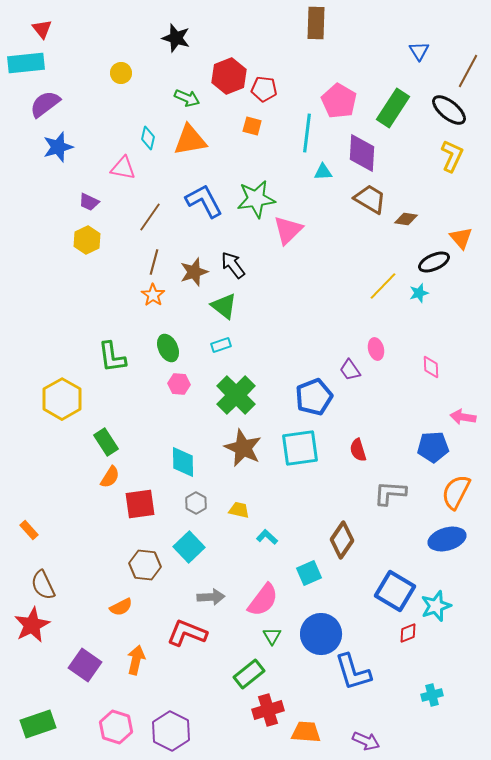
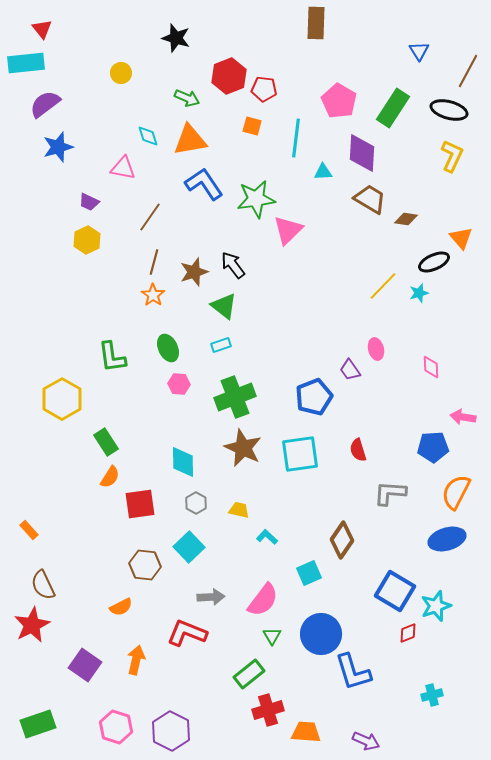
black ellipse at (449, 110): rotated 24 degrees counterclockwise
cyan line at (307, 133): moved 11 px left, 5 px down
cyan diamond at (148, 138): moved 2 px up; rotated 30 degrees counterclockwise
blue L-shape at (204, 201): moved 17 px up; rotated 6 degrees counterclockwise
green cross at (236, 395): moved 1 px left, 2 px down; rotated 24 degrees clockwise
cyan square at (300, 448): moved 6 px down
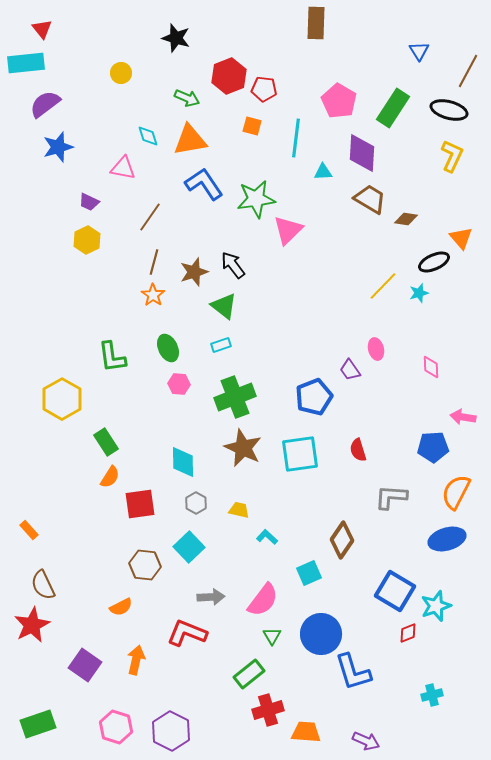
gray L-shape at (390, 493): moved 1 px right, 4 px down
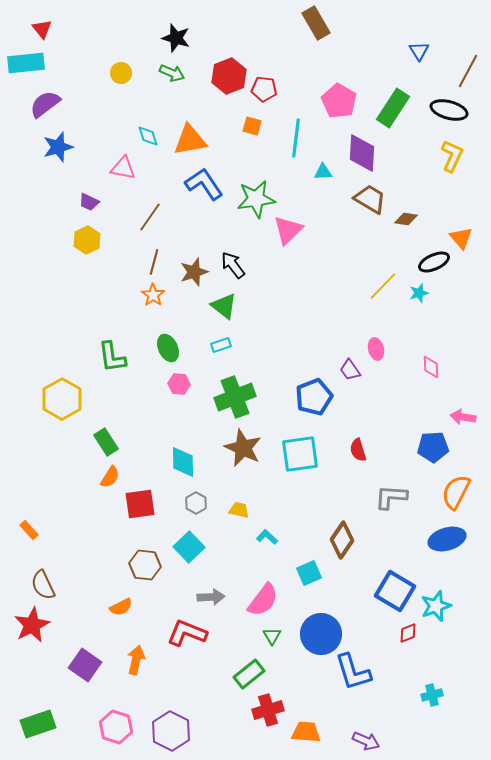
brown rectangle at (316, 23): rotated 32 degrees counterclockwise
green arrow at (187, 98): moved 15 px left, 25 px up
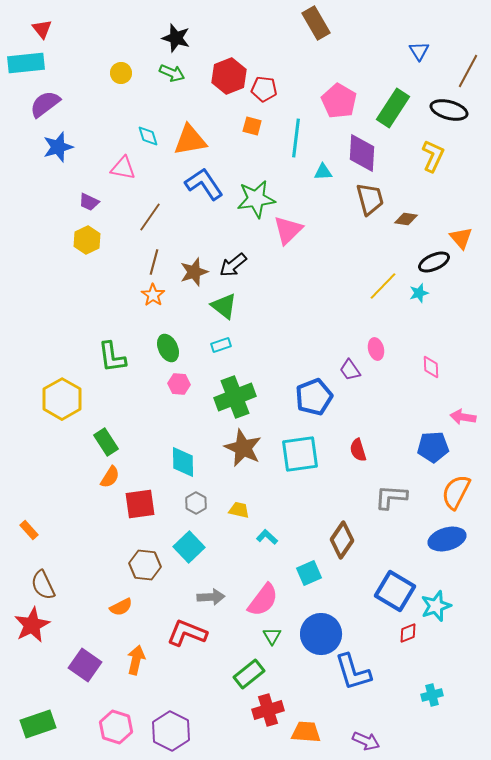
yellow L-shape at (452, 156): moved 19 px left
brown trapezoid at (370, 199): rotated 44 degrees clockwise
black arrow at (233, 265): rotated 92 degrees counterclockwise
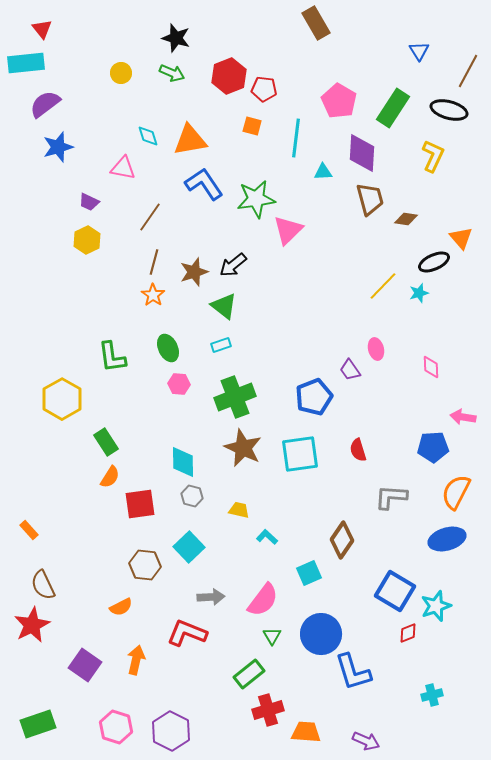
gray hexagon at (196, 503): moved 4 px left, 7 px up; rotated 15 degrees counterclockwise
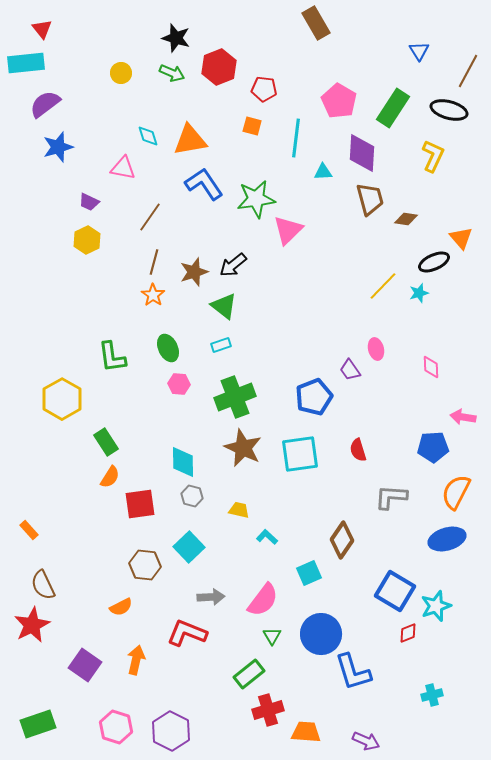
red hexagon at (229, 76): moved 10 px left, 9 px up
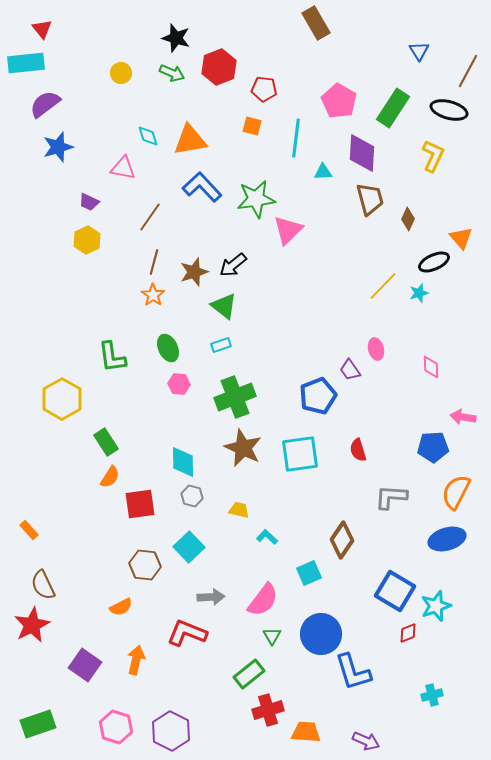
blue L-shape at (204, 184): moved 2 px left, 3 px down; rotated 9 degrees counterclockwise
brown diamond at (406, 219): moved 2 px right; rotated 75 degrees counterclockwise
blue pentagon at (314, 397): moved 4 px right, 1 px up
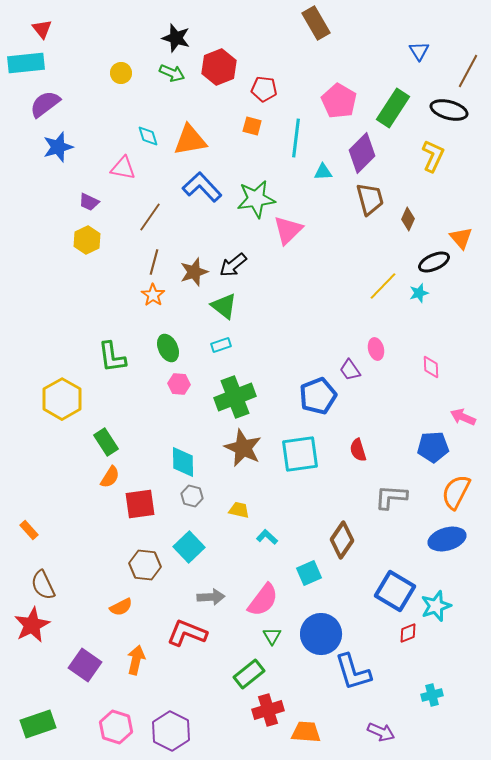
purple diamond at (362, 153): rotated 42 degrees clockwise
pink arrow at (463, 417): rotated 15 degrees clockwise
purple arrow at (366, 741): moved 15 px right, 9 px up
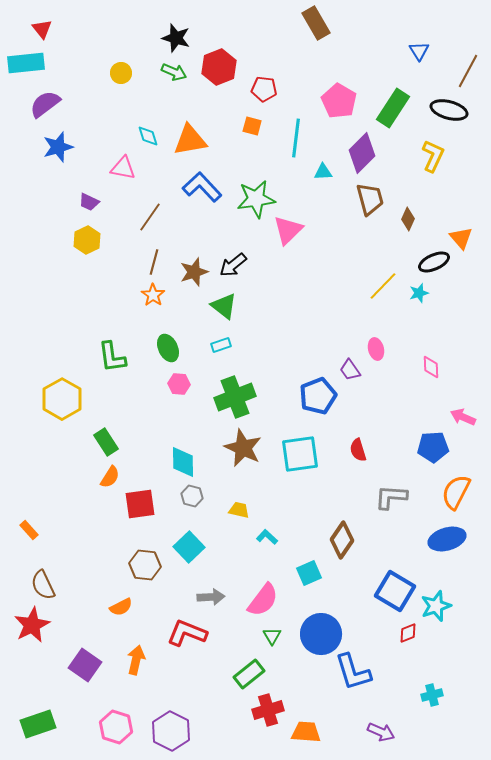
green arrow at (172, 73): moved 2 px right, 1 px up
